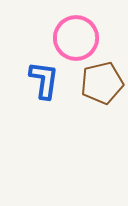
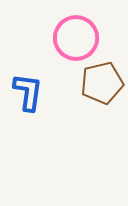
blue L-shape: moved 16 px left, 12 px down
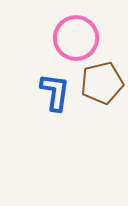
blue L-shape: moved 27 px right
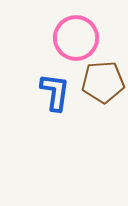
brown pentagon: moved 1 px right, 1 px up; rotated 9 degrees clockwise
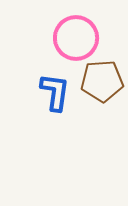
brown pentagon: moved 1 px left, 1 px up
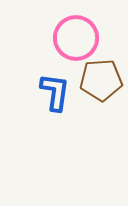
brown pentagon: moved 1 px left, 1 px up
